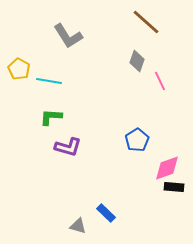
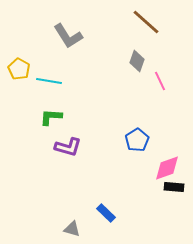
gray triangle: moved 6 px left, 3 px down
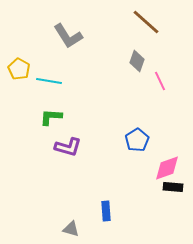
black rectangle: moved 1 px left
blue rectangle: moved 2 px up; rotated 42 degrees clockwise
gray triangle: moved 1 px left
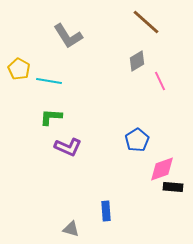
gray diamond: rotated 40 degrees clockwise
purple L-shape: rotated 8 degrees clockwise
pink diamond: moved 5 px left, 1 px down
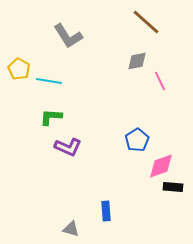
gray diamond: rotated 20 degrees clockwise
pink diamond: moved 1 px left, 3 px up
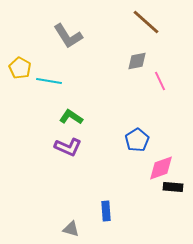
yellow pentagon: moved 1 px right, 1 px up
green L-shape: moved 20 px right; rotated 30 degrees clockwise
pink diamond: moved 2 px down
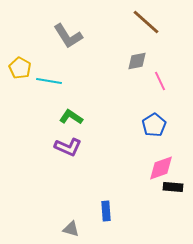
blue pentagon: moved 17 px right, 15 px up
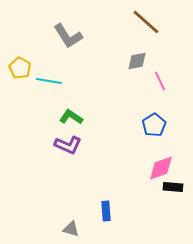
purple L-shape: moved 2 px up
